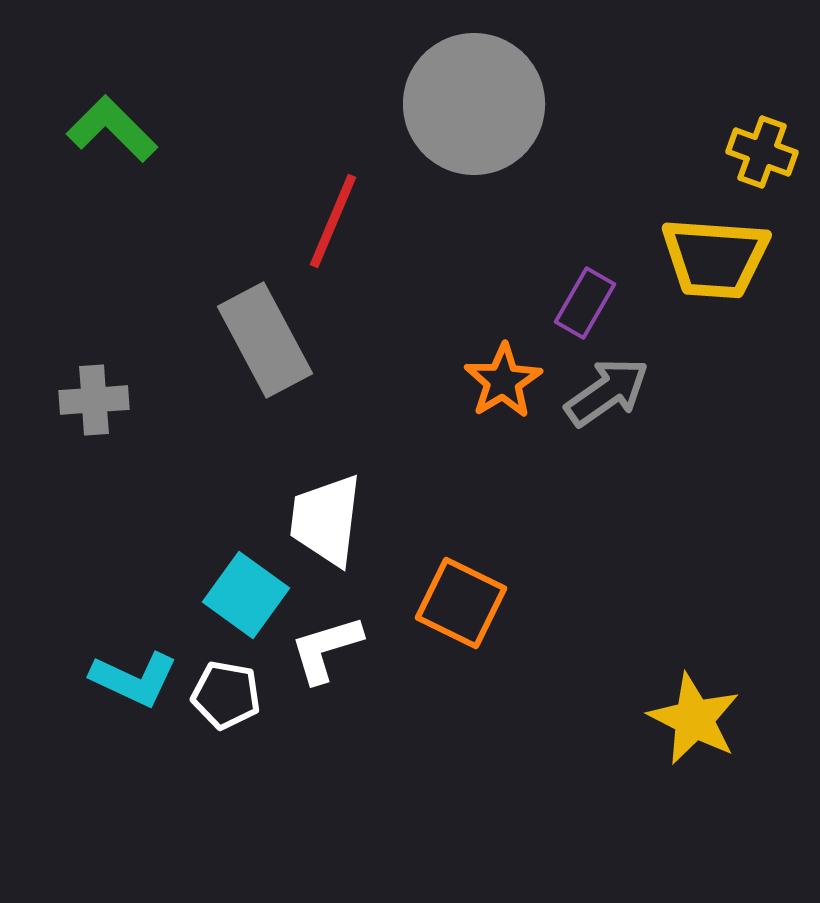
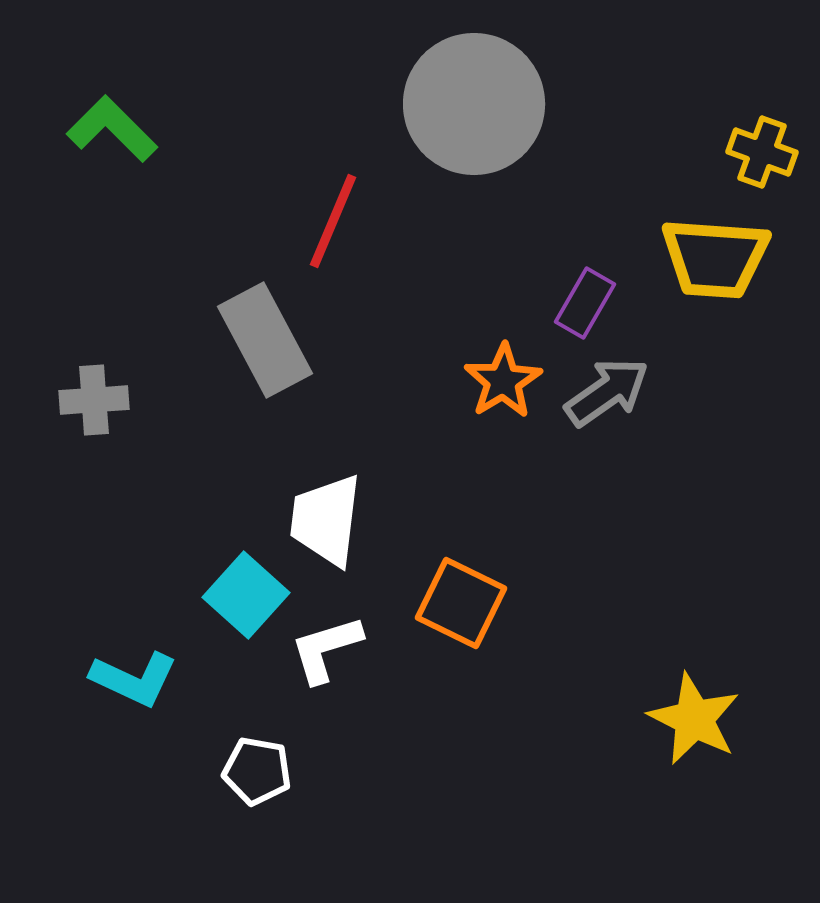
cyan square: rotated 6 degrees clockwise
white pentagon: moved 31 px right, 76 px down
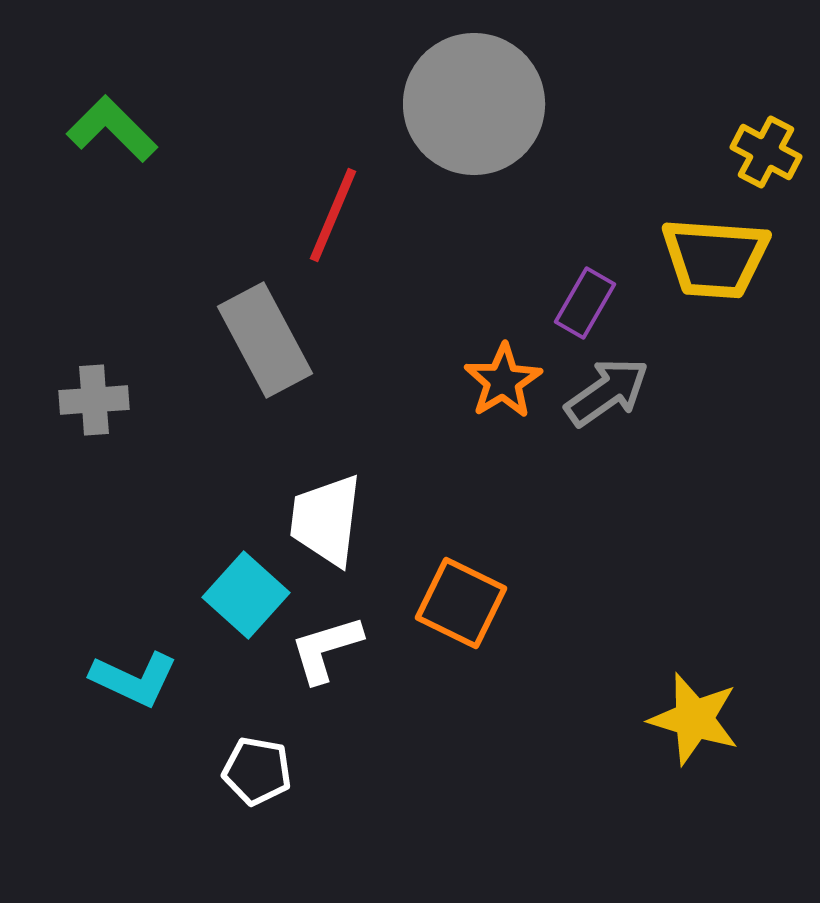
yellow cross: moved 4 px right; rotated 8 degrees clockwise
red line: moved 6 px up
yellow star: rotated 10 degrees counterclockwise
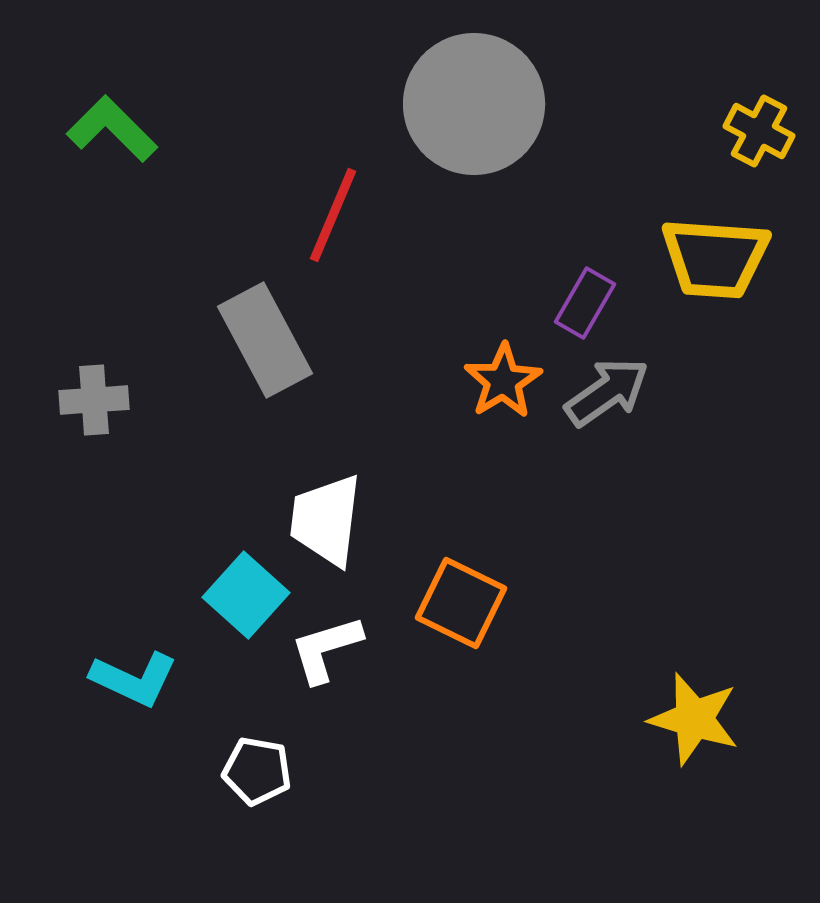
yellow cross: moved 7 px left, 21 px up
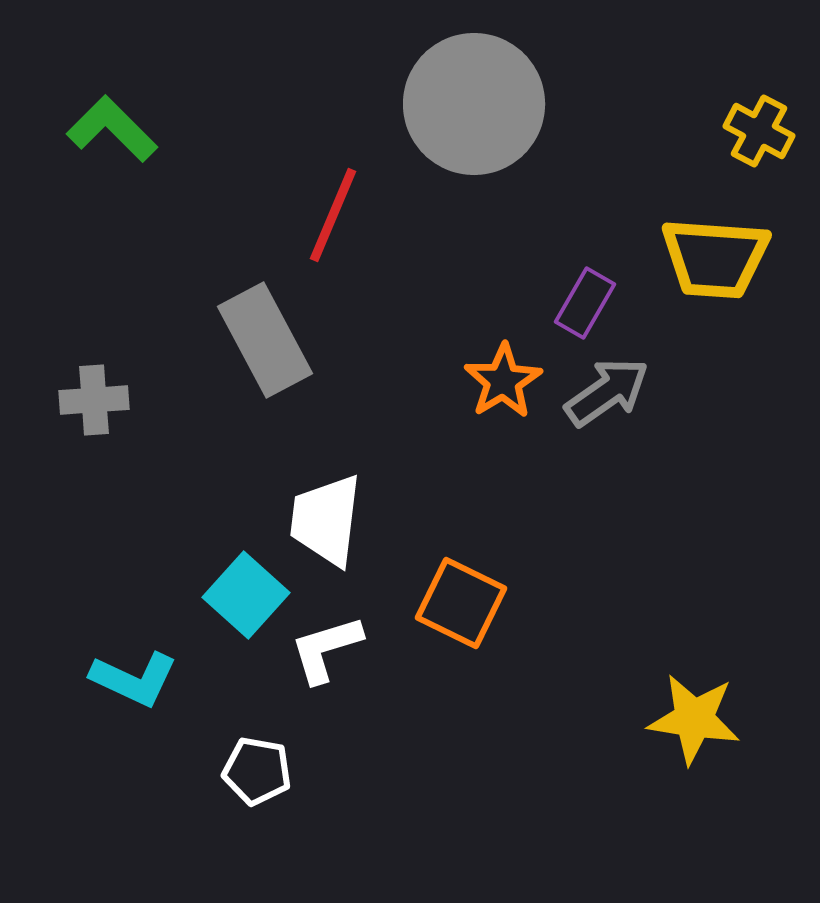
yellow star: rotated 8 degrees counterclockwise
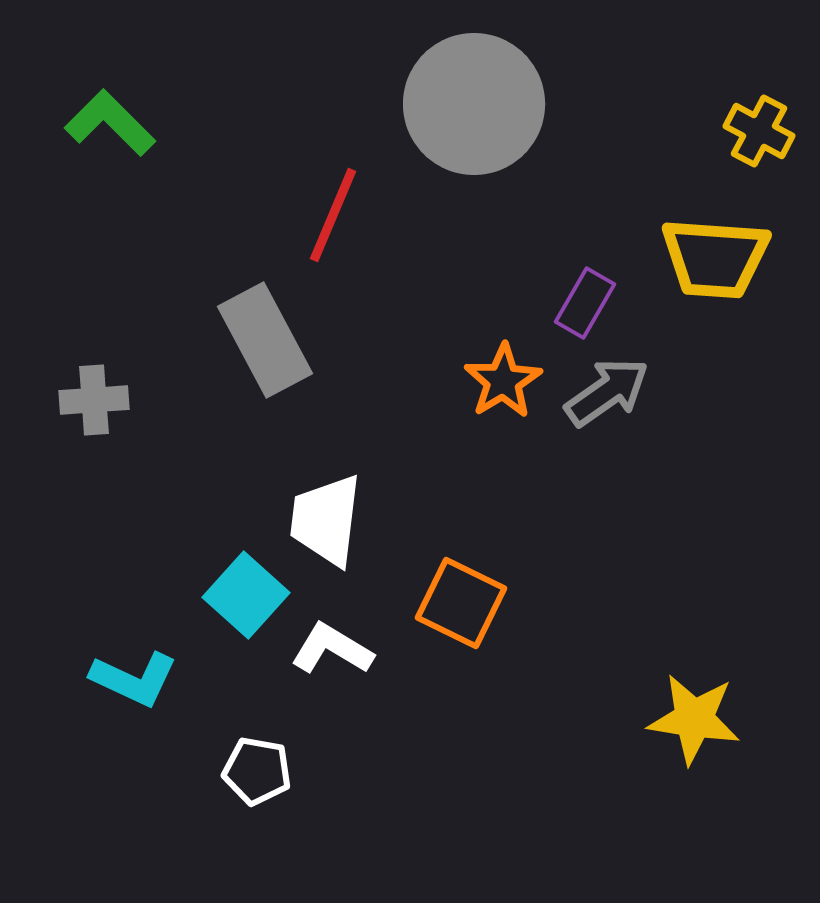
green L-shape: moved 2 px left, 6 px up
white L-shape: moved 6 px right; rotated 48 degrees clockwise
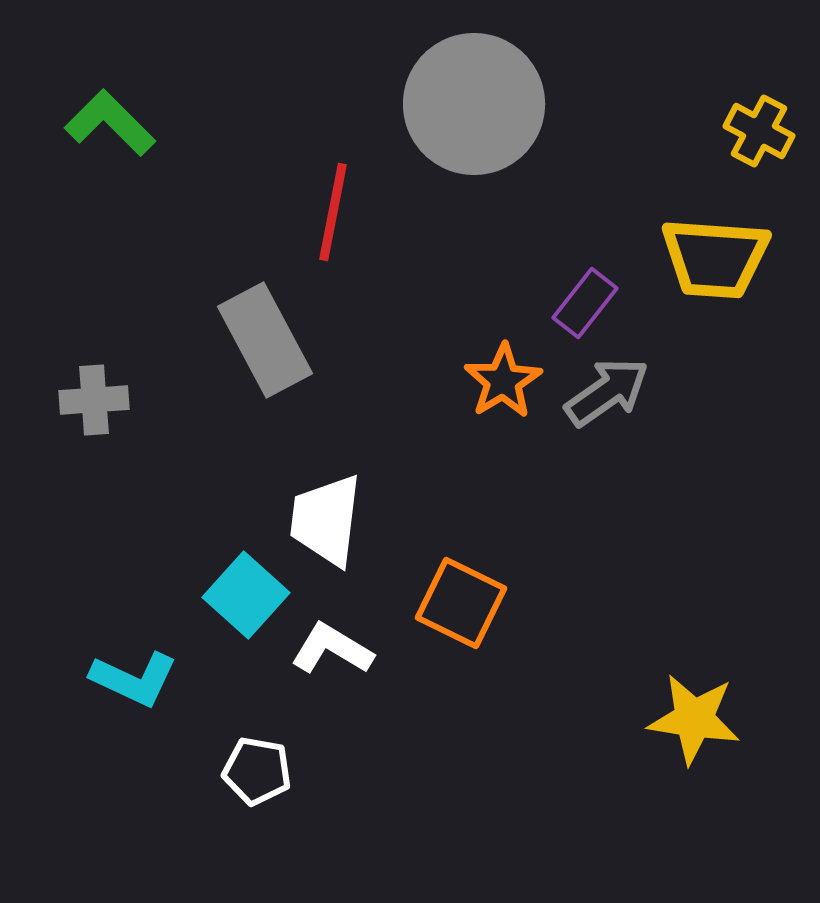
red line: moved 3 px up; rotated 12 degrees counterclockwise
purple rectangle: rotated 8 degrees clockwise
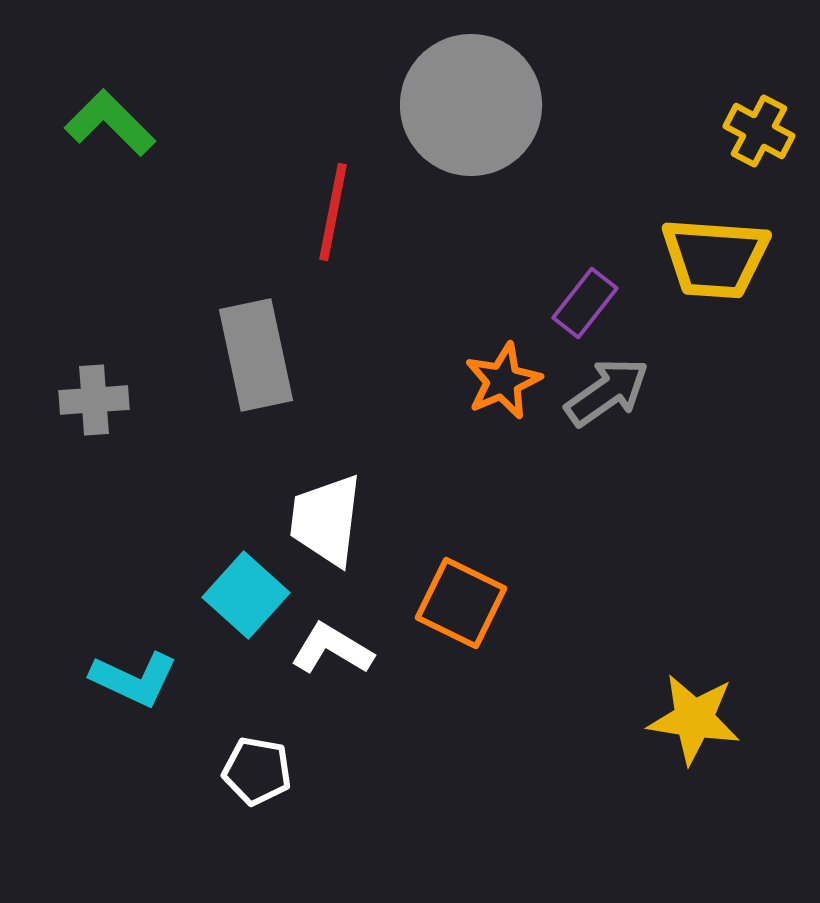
gray circle: moved 3 px left, 1 px down
gray rectangle: moved 9 px left, 15 px down; rotated 16 degrees clockwise
orange star: rotated 8 degrees clockwise
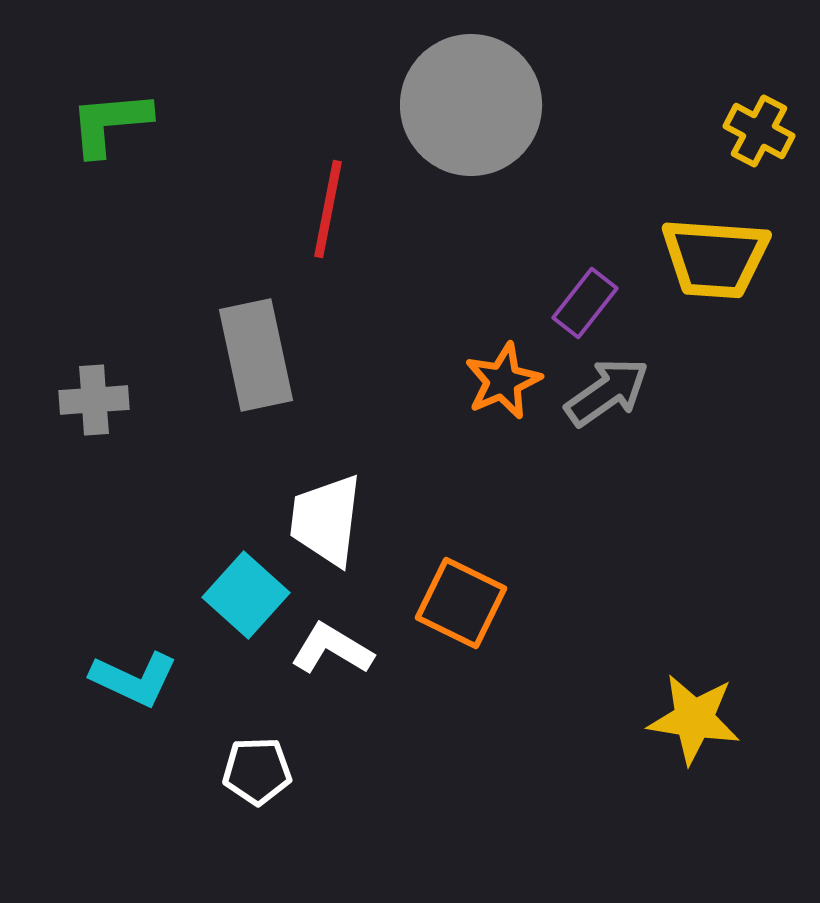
green L-shape: rotated 50 degrees counterclockwise
red line: moved 5 px left, 3 px up
white pentagon: rotated 12 degrees counterclockwise
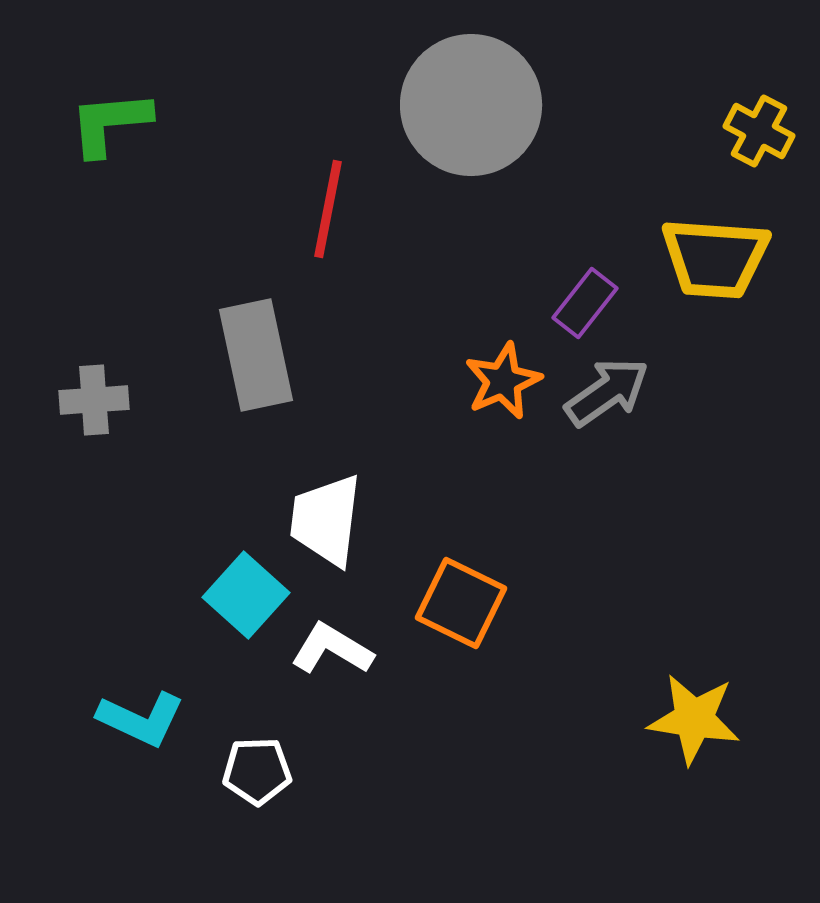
cyan L-shape: moved 7 px right, 40 px down
